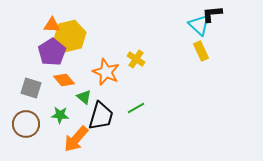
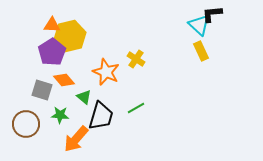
gray square: moved 11 px right, 2 px down
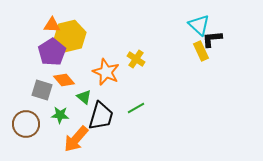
black L-shape: moved 25 px down
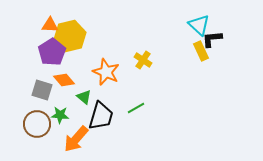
orange triangle: moved 2 px left
yellow cross: moved 7 px right, 1 px down
brown circle: moved 11 px right
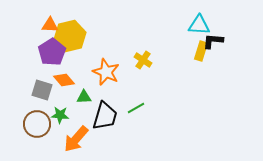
cyan triangle: rotated 40 degrees counterclockwise
black L-shape: moved 1 px right, 2 px down; rotated 10 degrees clockwise
yellow rectangle: rotated 42 degrees clockwise
green triangle: rotated 42 degrees counterclockwise
black trapezoid: moved 4 px right
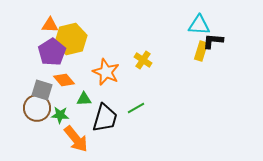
yellow hexagon: moved 1 px right, 3 px down
green triangle: moved 2 px down
black trapezoid: moved 2 px down
brown circle: moved 16 px up
orange arrow: rotated 80 degrees counterclockwise
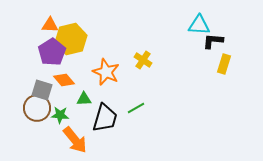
yellow rectangle: moved 23 px right, 13 px down
orange arrow: moved 1 px left, 1 px down
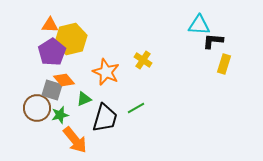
gray square: moved 10 px right
green triangle: rotated 21 degrees counterclockwise
green star: rotated 18 degrees counterclockwise
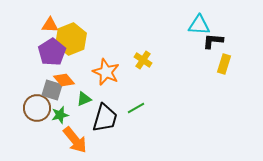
yellow hexagon: rotated 8 degrees counterclockwise
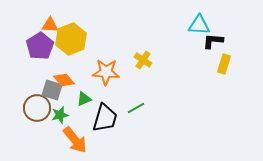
purple pentagon: moved 12 px left, 6 px up
orange star: rotated 20 degrees counterclockwise
